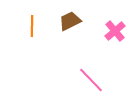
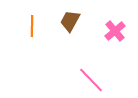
brown trapezoid: rotated 35 degrees counterclockwise
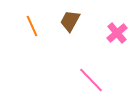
orange line: rotated 25 degrees counterclockwise
pink cross: moved 2 px right, 2 px down
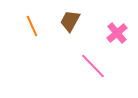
pink line: moved 2 px right, 14 px up
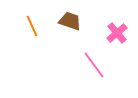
brown trapezoid: rotated 80 degrees clockwise
pink line: moved 1 px right, 1 px up; rotated 8 degrees clockwise
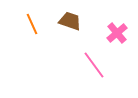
orange line: moved 2 px up
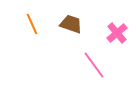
brown trapezoid: moved 1 px right, 3 px down
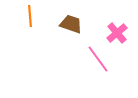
orange line: moved 2 px left, 8 px up; rotated 20 degrees clockwise
pink line: moved 4 px right, 6 px up
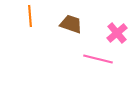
pink line: rotated 40 degrees counterclockwise
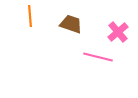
pink cross: moved 1 px right, 1 px up
pink line: moved 2 px up
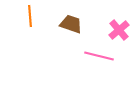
pink cross: moved 1 px right, 2 px up
pink line: moved 1 px right, 1 px up
